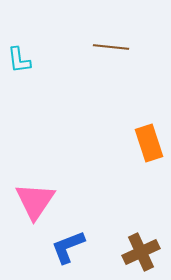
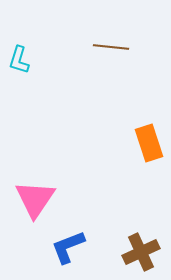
cyan L-shape: rotated 24 degrees clockwise
pink triangle: moved 2 px up
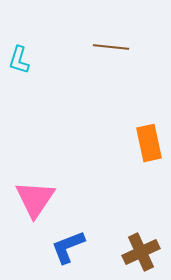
orange rectangle: rotated 6 degrees clockwise
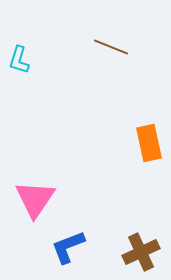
brown line: rotated 16 degrees clockwise
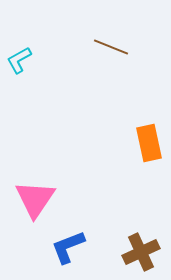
cyan L-shape: rotated 44 degrees clockwise
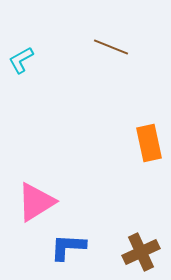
cyan L-shape: moved 2 px right
pink triangle: moved 1 px right, 3 px down; rotated 24 degrees clockwise
blue L-shape: rotated 24 degrees clockwise
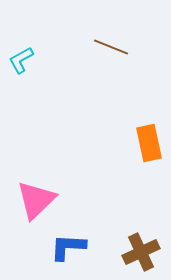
pink triangle: moved 2 px up; rotated 12 degrees counterclockwise
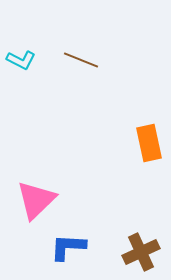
brown line: moved 30 px left, 13 px down
cyan L-shape: rotated 124 degrees counterclockwise
